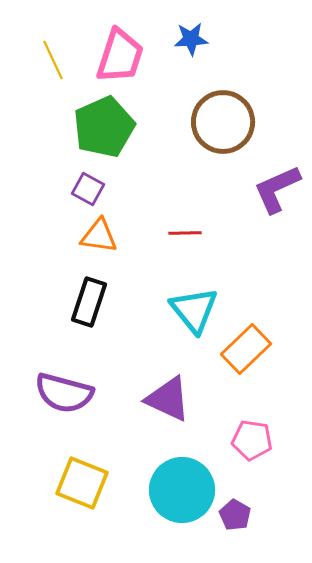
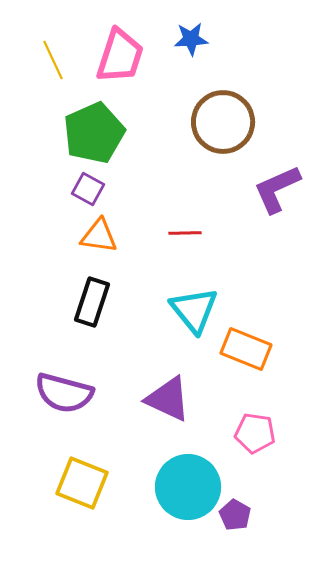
green pentagon: moved 10 px left, 6 px down
black rectangle: moved 3 px right
orange rectangle: rotated 66 degrees clockwise
pink pentagon: moved 3 px right, 7 px up
cyan circle: moved 6 px right, 3 px up
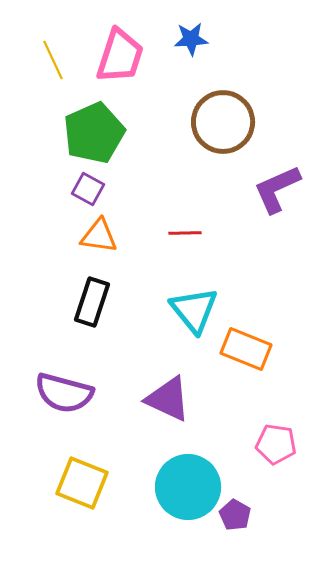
pink pentagon: moved 21 px right, 11 px down
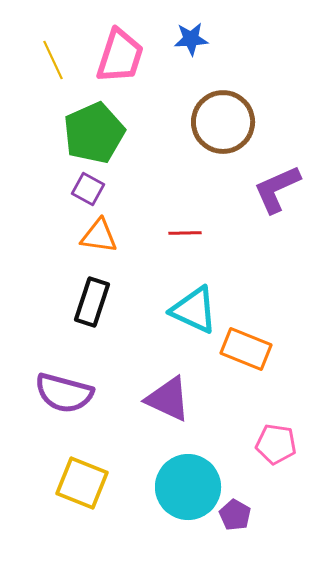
cyan triangle: rotated 26 degrees counterclockwise
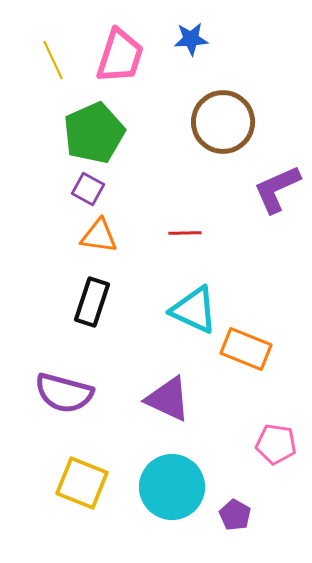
cyan circle: moved 16 px left
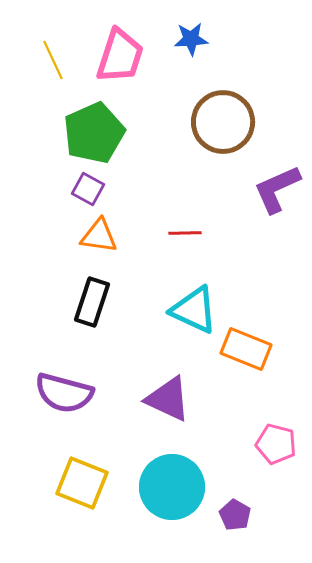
pink pentagon: rotated 6 degrees clockwise
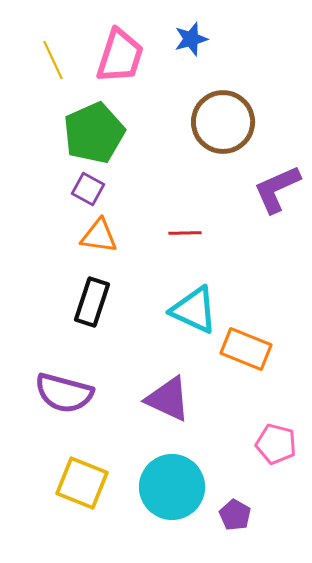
blue star: rotated 12 degrees counterclockwise
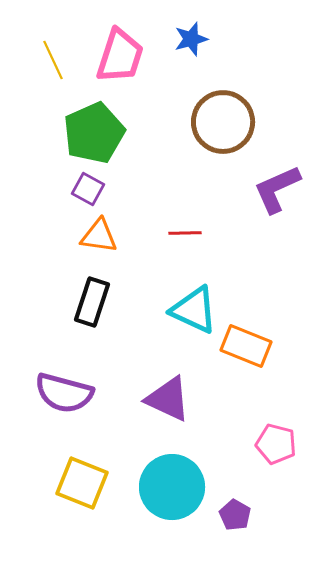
orange rectangle: moved 3 px up
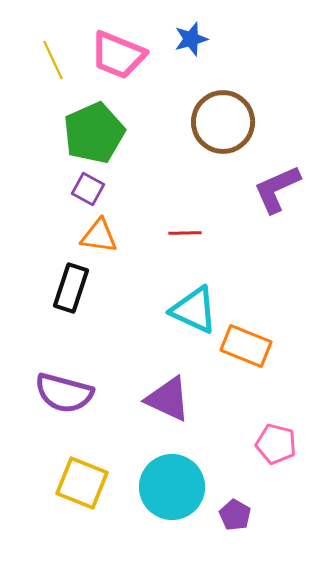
pink trapezoid: moved 2 px left, 1 px up; rotated 94 degrees clockwise
black rectangle: moved 21 px left, 14 px up
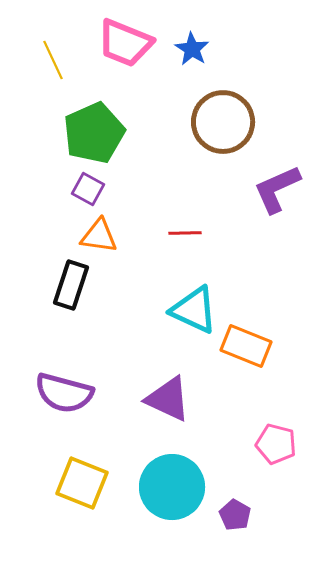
blue star: moved 1 px right, 10 px down; rotated 24 degrees counterclockwise
pink trapezoid: moved 7 px right, 12 px up
black rectangle: moved 3 px up
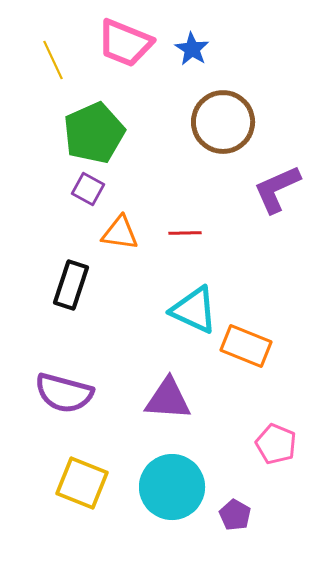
orange triangle: moved 21 px right, 3 px up
purple triangle: rotated 21 degrees counterclockwise
pink pentagon: rotated 9 degrees clockwise
